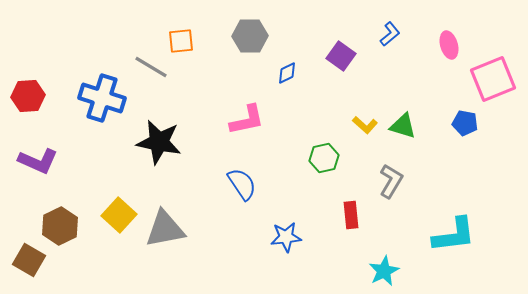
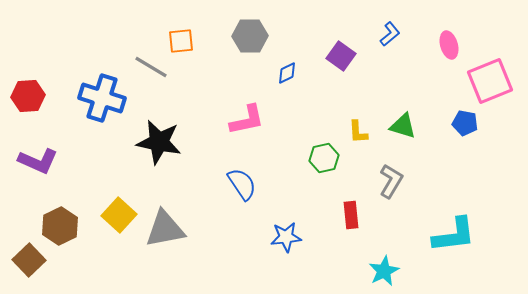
pink square: moved 3 px left, 2 px down
yellow L-shape: moved 7 px left, 7 px down; rotated 45 degrees clockwise
brown square: rotated 16 degrees clockwise
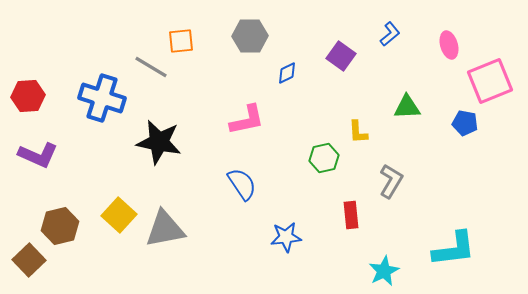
green triangle: moved 4 px right, 19 px up; rotated 20 degrees counterclockwise
purple L-shape: moved 6 px up
brown hexagon: rotated 12 degrees clockwise
cyan L-shape: moved 14 px down
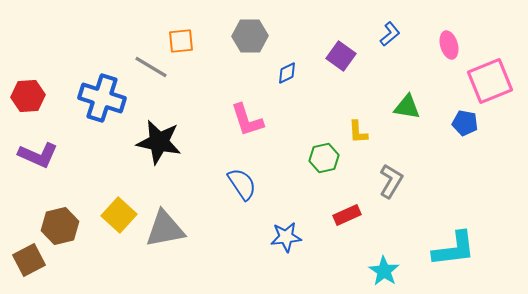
green triangle: rotated 12 degrees clockwise
pink L-shape: rotated 84 degrees clockwise
red rectangle: moved 4 px left; rotated 72 degrees clockwise
brown square: rotated 16 degrees clockwise
cyan star: rotated 12 degrees counterclockwise
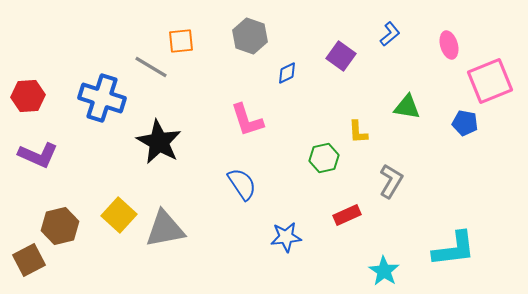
gray hexagon: rotated 20 degrees clockwise
black star: rotated 18 degrees clockwise
